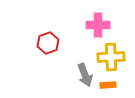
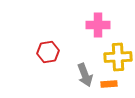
red hexagon: moved 9 px down; rotated 10 degrees clockwise
yellow cross: moved 7 px right
orange rectangle: moved 1 px right, 1 px up
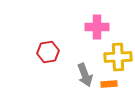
pink cross: moved 1 px left, 2 px down
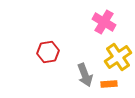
pink cross: moved 7 px right, 5 px up; rotated 30 degrees clockwise
yellow cross: rotated 32 degrees counterclockwise
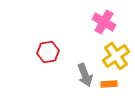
yellow cross: moved 2 px left, 1 px up
